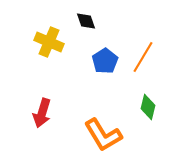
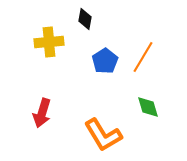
black diamond: moved 1 px left, 2 px up; rotated 30 degrees clockwise
yellow cross: rotated 28 degrees counterclockwise
green diamond: rotated 30 degrees counterclockwise
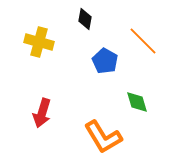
yellow cross: moved 10 px left; rotated 20 degrees clockwise
orange line: moved 16 px up; rotated 76 degrees counterclockwise
blue pentagon: rotated 10 degrees counterclockwise
green diamond: moved 11 px left, 5 px up
orange L-shape: moved 2 px down
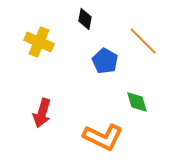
yellow cross: rotated 8 degrees clockwise
orange L-shape: rotated 33 degrees counterclockwise
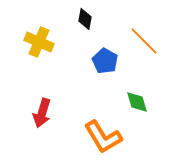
orange line: moved 1 px right
orange L-shape: rotated 33 degrees clockwise
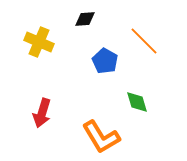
black diamond: rotated 75 degrees clockwise
orange L-shape: moved 2 px left
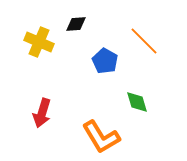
black diamond: moved 9 px left, 5 px down
